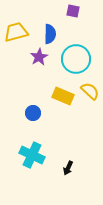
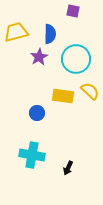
yellow rectangle: rotated 15 degrees counterclockwise
blue circle: moved 4 px right
cyan cross: rotated 15 degrees counterclockwise
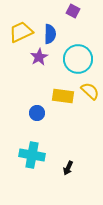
purple square: rotated 16 degrees clockwise
yellow trapezoid: moved 5 px right; rotated 10 degrees counterclockwise
cyan circle: moved 2 px right
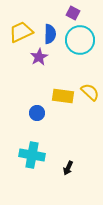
purple square: moved 2 px down
cyan circle: moved 2 px right, 19 px up
yellow semicircle: moved 1 px down
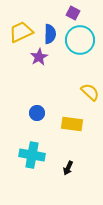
yellow rectangle: moved 9 px right, 28 px down
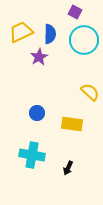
purple square: moved 2 px right, 1 px up
cyan circle: moved 4 px right
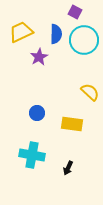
blue semicircle: moved 6 px right
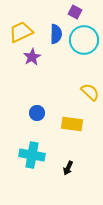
purple star: moved 7 px left
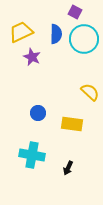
cyan circle: moved 1 px up
purple star: rotated 18 degrees counterclockwise
blue circle: moved 1 px right
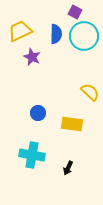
yellow trapezoid: moved 1 px left, 1 px up
cyan circle: moved 3 px up
